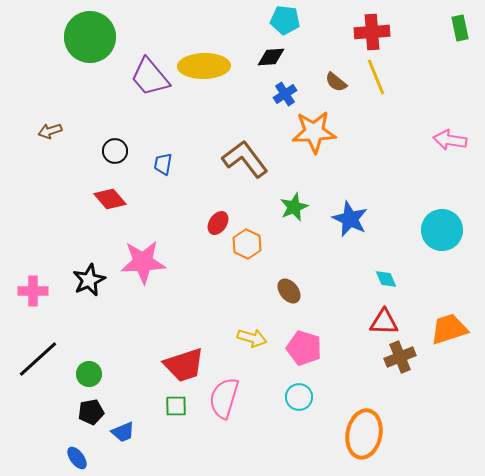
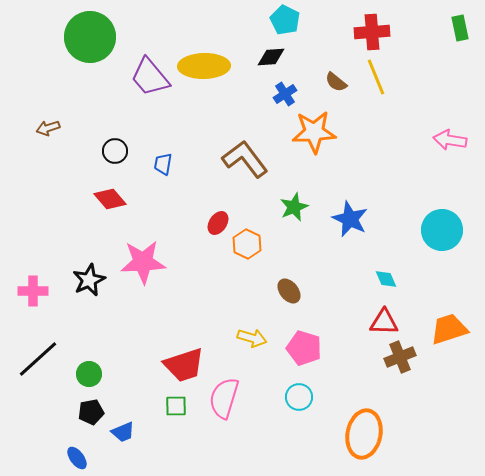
cyan pentagon at (285, 20): rotated 20 degrees clockwise
brown arrow at (50, 131): moved 2 px left, 3 px up
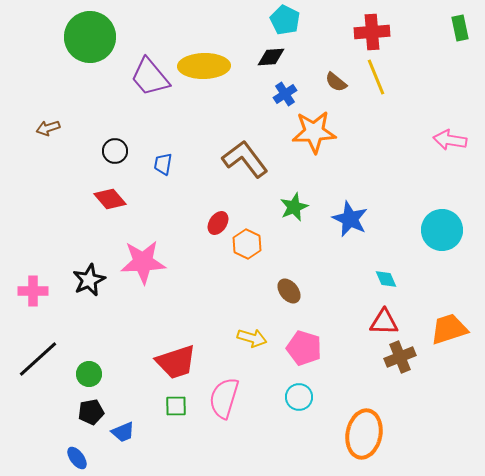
red trapezoid at (184, 365): moved 8 px left, 3 px up
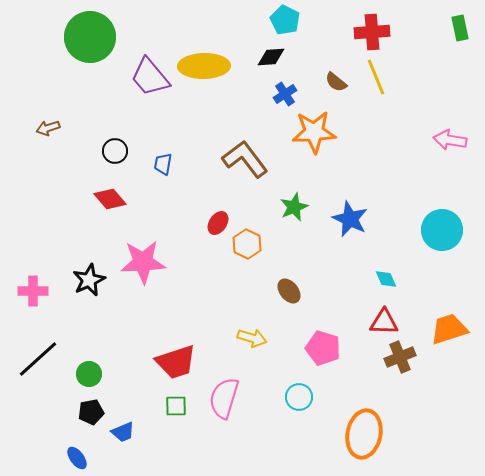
pink pentagon at (304, 348): moved 19 px right
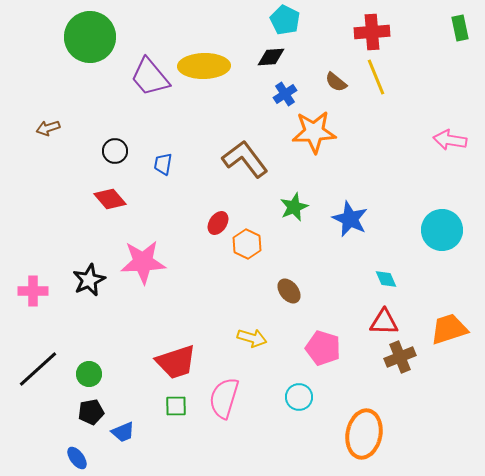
black line at (38, 359): moved 10 px down
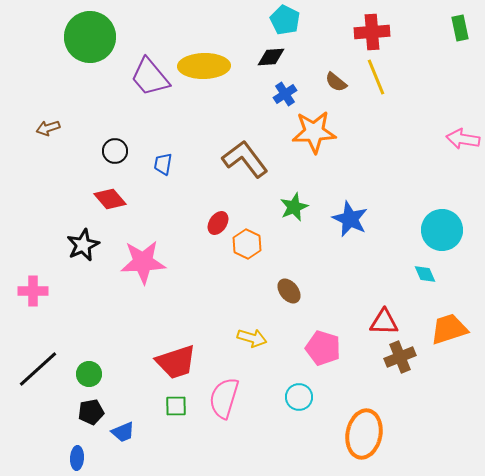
pink arrow at (450, 140): moved 13 px right, 1 px up
cyan diamond at (386, 279): moved 39 px right, 5 px up
black star at (89, 280): moved 6 px left, 35 px up
blue ellipse at (77, 458): rotated 40 degrees clockwise
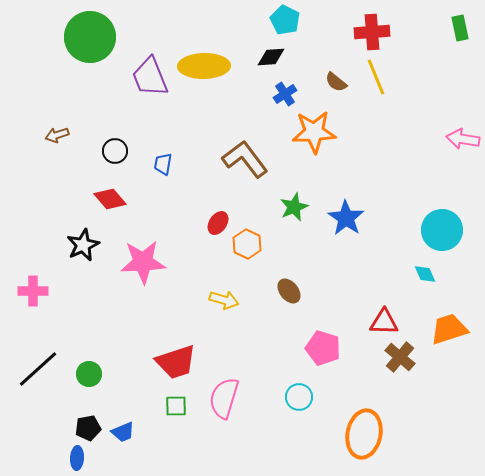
purple trapezoid at (150, 77): rotated 18 degrees clockwise
brown arrow at (48, 128): moved 9 px right, 7 px down
blue star at (350, 219): moved 4 px left, 1 px up; rotated 9 degrees clockwise
yellow arrow at (252, 338): moved 28 px left, 38 px up
brown cross at (400, 357): rotated 28 degrees counterclockwise
black pentagon at (91, 412): moved 3 px left, 16 px down
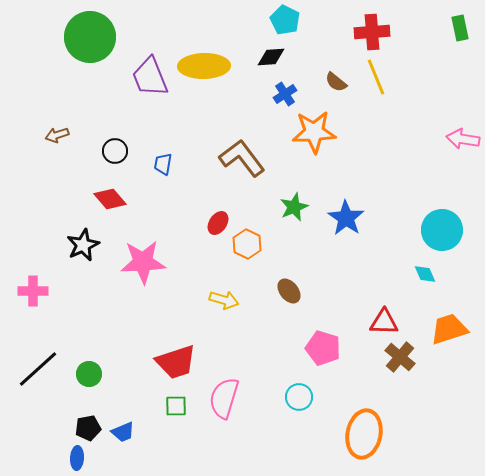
brown L-shape at (245, 159): moved 3 px left, 1 px up
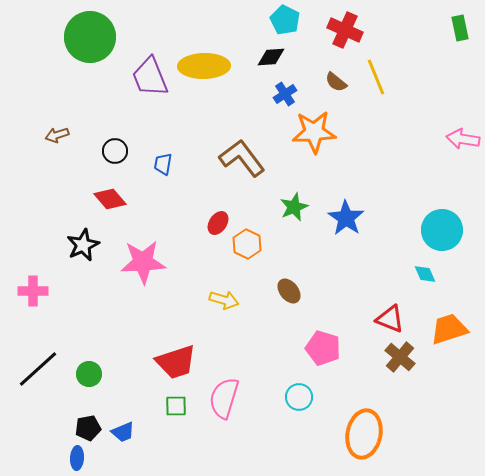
red cross at (372, 32): moved 27 px left, 2 px up; rotated 28 degrees clockwise
red triangle at (384, 322): moved 6 px right, 3 px up; rotated 20 degrees clockwise
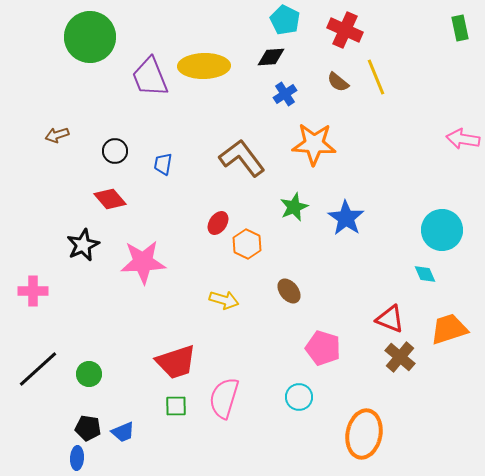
brown semicircle at (336, 82): moved 2 px right
orange star at (314, 132): moved 12 px down; rotated 6 degrees clockwise
black pentagon at (88, 428): rotated 20 degrees clockwise
